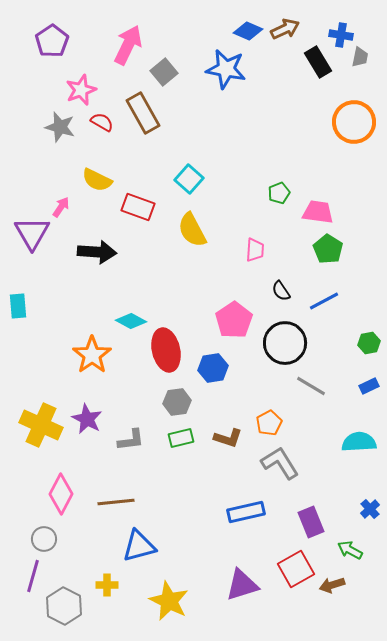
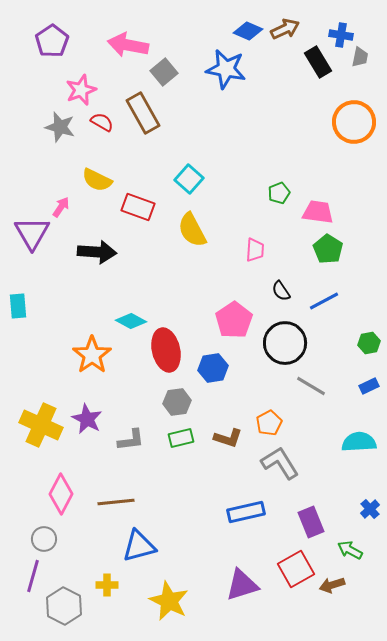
pink arrow at (128, 45): rotated 105 degrees counterclockwise
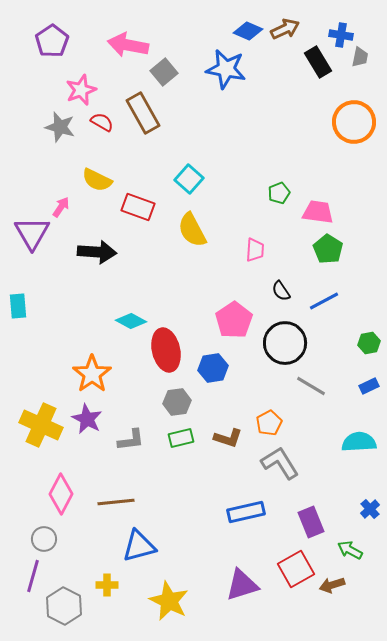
orange star at (92, 355): moved 19 px down
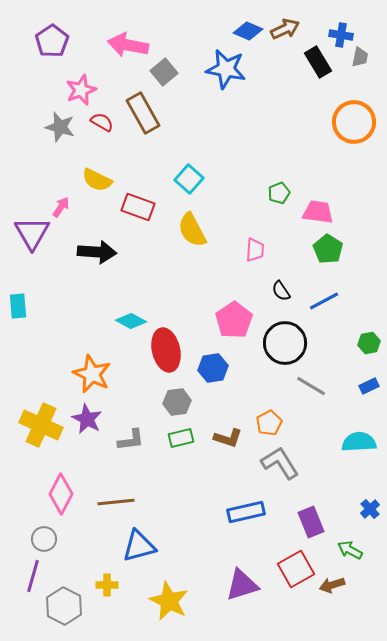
orange star at (92, 374): rotated 12 degrees counterclockwise
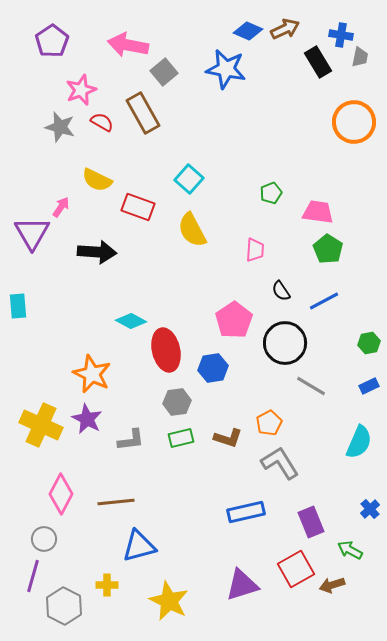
green pentagon at (279, 193): moved 8 px left
cyan semicircle at (359, 442): rotated 116 degrees clockwise
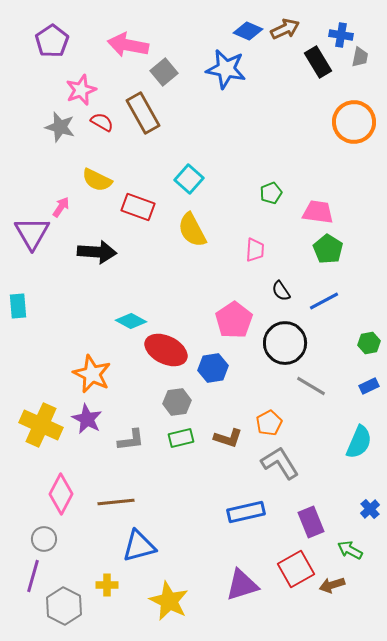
red ellipse at (166, 350): rotated 51 degrees counterclockwise
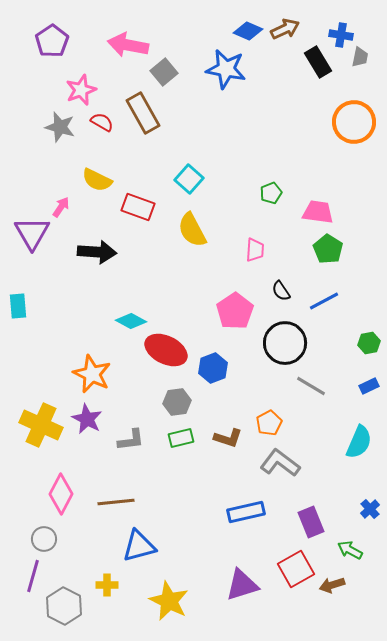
pink pentagon at (234, 320): moved 1 px right, 9 px up
blue hexagon at (213, 368): rotated 12 degrees counterclockwise
gray L-shape at (280, 463): rotated 21 degrees counterclockwise
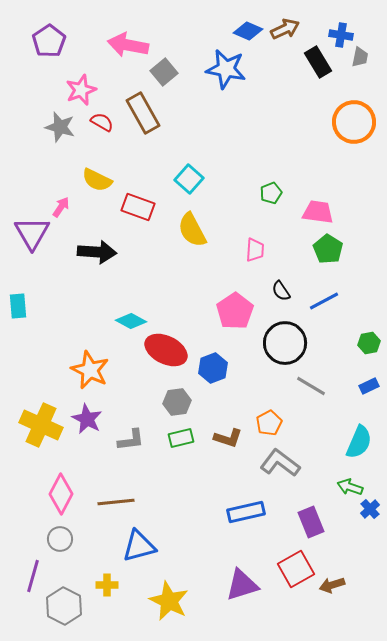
purple pentagon at (52, 41): moved 3 px left
orange star at (92, 374): moved 2 px left, 4 px up
gray circle at (44, 539): moved 16 px right
green arrow at (350, 550): moved 63 px up; rotated 10 degrees counterclockwise
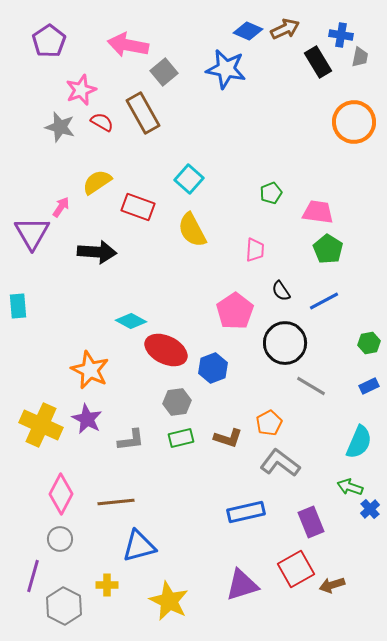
yellow semicircle at (97, 180): moved 2 px down; rotated 120 degrees clockwise
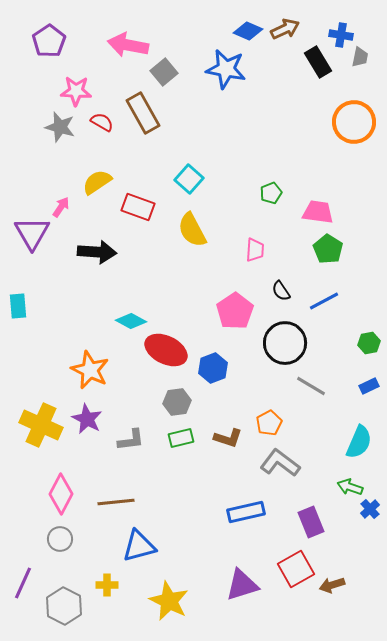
pink star at (81, 90): moved 5 px left, 1 px down; rotated 24 degrees clockwise
purple line at (33, 576): moved 10 px left, 7 px down; rotated 8 degrees clockwise
